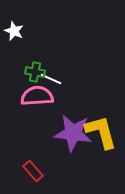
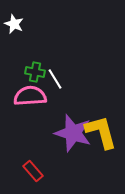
white star: moved 7 px up
white line: moved 4 px right; rotated 35 degrees clockwise
pink semicircle: moved 7 px left
purple star: rotated 9 degrees clockwise
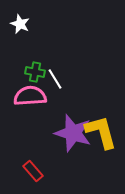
white star: moved 6 px right
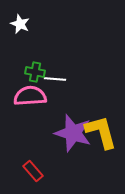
white line: rotated 55 degrees counterclockwise
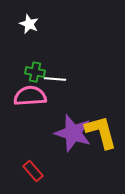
white star: moved 9 px right
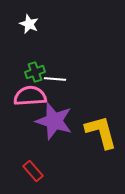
green cross: rotated 30 degrees counterclockwise
purple star: moved 19 px left, 12 px up
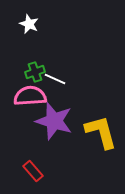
white line: rotated 20 degrees clockwise
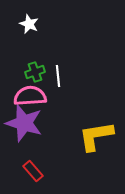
white line: moved 3 px right, 3 px up; rotated 60 degrees clockwise
purple star: moved 30 px left, 2 px down
yellow L-shape: moved 5 px left, 4 px down; rotated 84 degrees counterclockwise
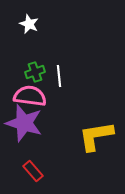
white line: moved 1 px right
pink semicircle: rotated 12 degrees clockwise
